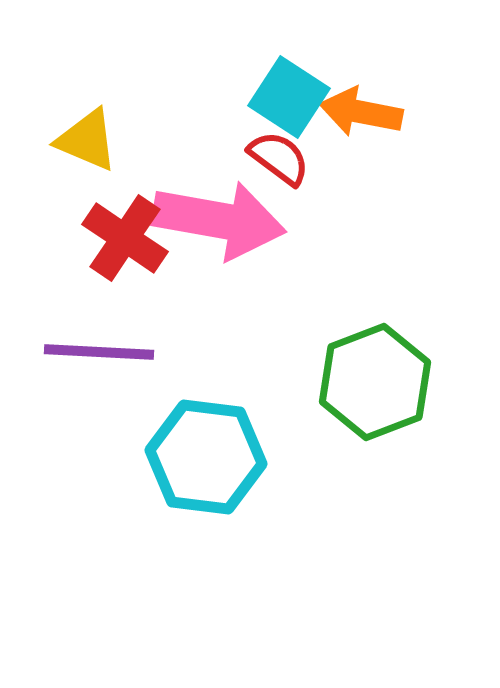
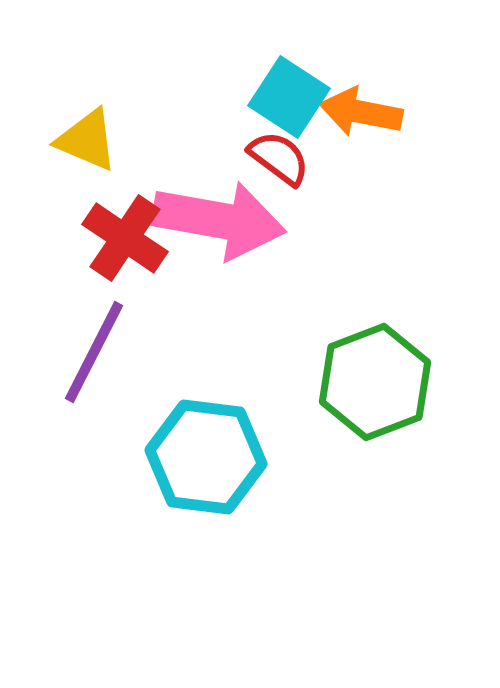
purple line: moved 5 px left; rotated 66 degrees counterclockwise
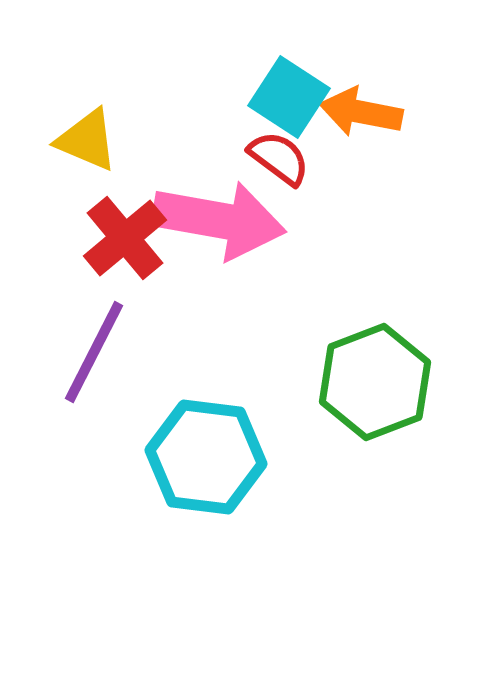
red cross: rotated 16 degrees clockwise
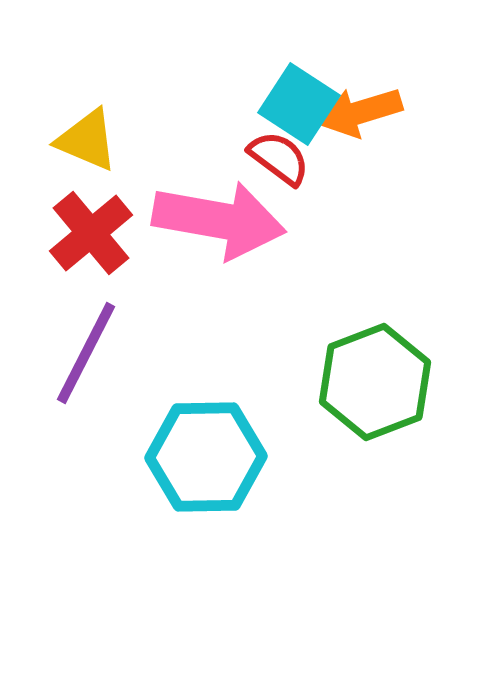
cyan square: moved 10 px right, 7 px down
orange arrow: rotated 28 degrees counterclockwise
red cross: moved 34 px left, 5 px up
purple line: moved 8 px left, 1 px down
cyan hexagon: rotated 8 degrees counterclockwise
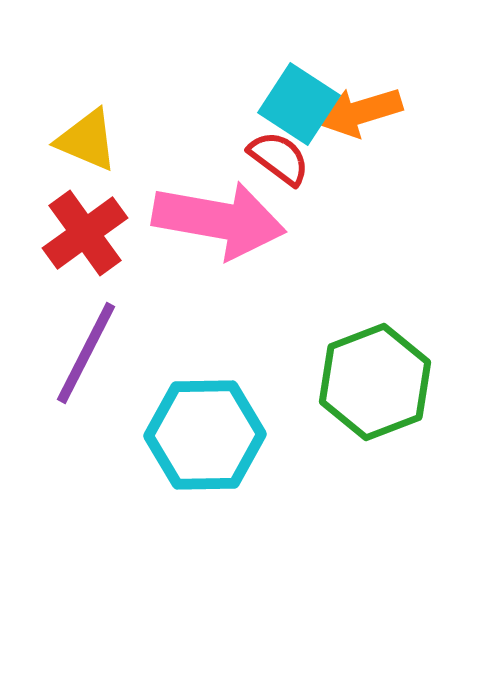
red cross: moved 6 px left; rotated 4 degrees clockwise
cyan hexagon: moved 1 px left, 22 px up
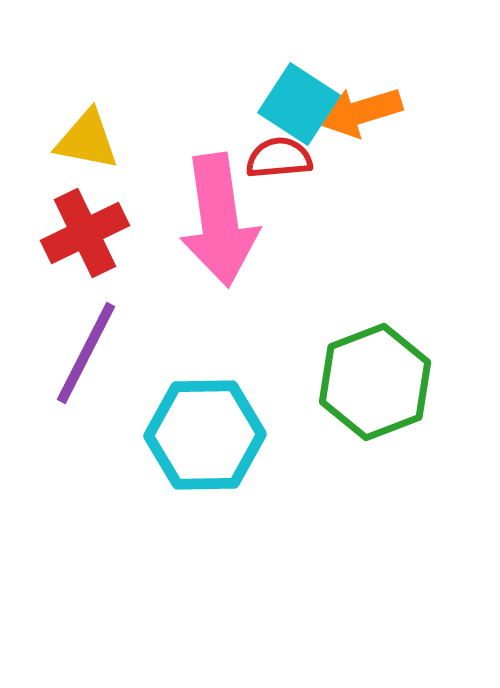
yellow triangle: rotated 12 degrees counterclockwise
red semicircle: rotated 42 degrees counterclockwise
pink arrow: rotated 72 degrees clockwise
red cross: rotated 10 degrees clockwise
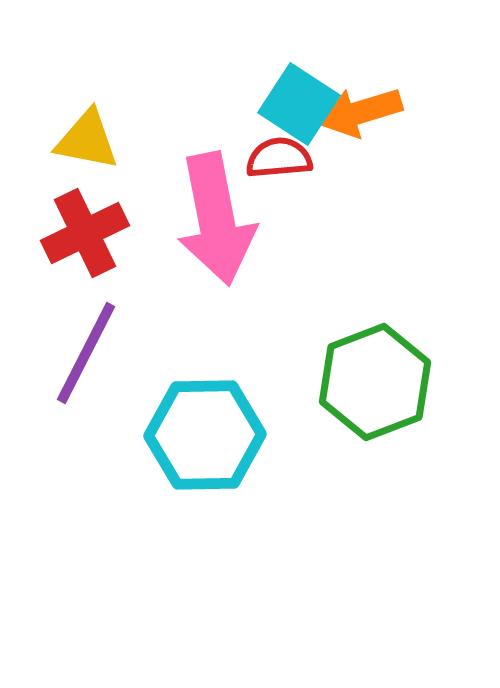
pink arrow: moved 3 px left, 1 px up; rotated 3 degrees counterclockwise
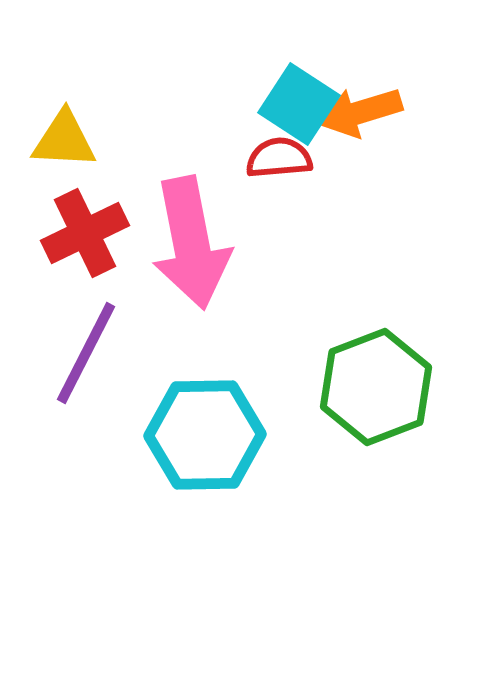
yellow triangle: moved 23 px left; rotated 8 degrees counterclockwise
pink arrow: moved 25 px left, 24 px down
green hexagon: moved 1 px right, 5 px down
